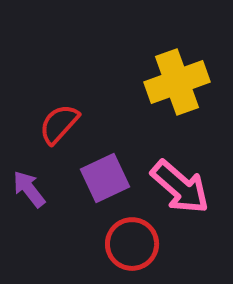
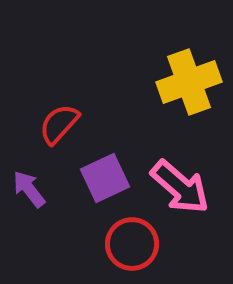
yellow cross: moved 12 px right
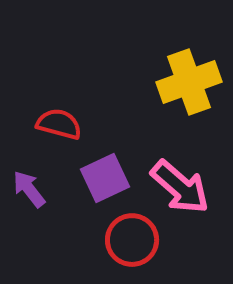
red semicircle: rotated 63 degrees clockwise
red circle: moved 4 px up
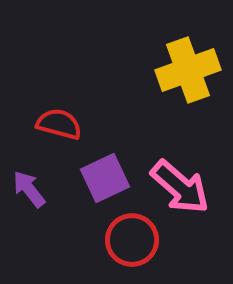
yellow cross: moved 1 px left, 12 px up
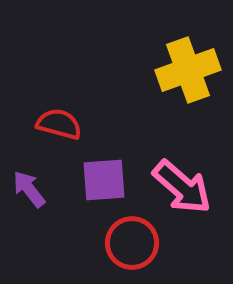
purple square: moved 1 px left, 2 px down; rotated 21 degrees clockwise
pink arrow: moved 2 px right
red circle: moved 3 px down
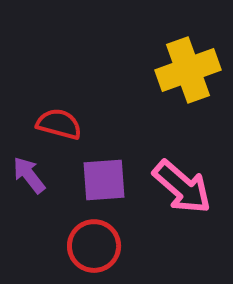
purple arrow: moved 14 px up
red circle: moved 38 px left, 3 px down
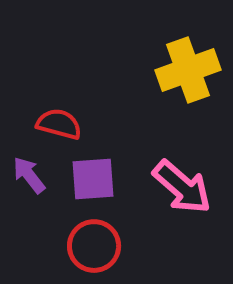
purple square: moved 11 px left, 1 px up
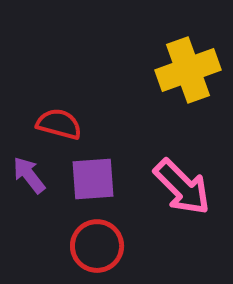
pink arrow: rotated 4 degrees clockwise
red circle: moved 3 px right
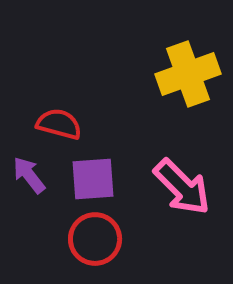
yellow cross: moved 4 px down
red circle: moved 2 px left, 7 px up
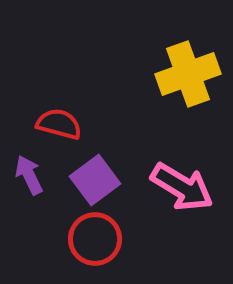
purple arrow: rotated 12 degrees clockwise
purple square: moved 2 px right, 1 px down; rotated 33 degrees counterclockwise
pink arrow: rotated 14 degrees counterclockwise
